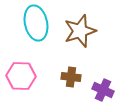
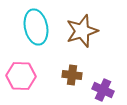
cyan ellipse: moved 4 px down
brown star: moved 2 px right
brown cross: moved 1 px right, 2 px up
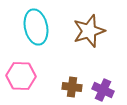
brown star: moved 7 px right
brown cross: moved 12 px down
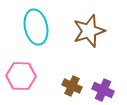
brown cross: moved 1 px up; rotated 18 degrees clockwise
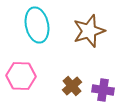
cyan ellipse: moved 1 px right, 2 px up
brown cross: rotated 24 degrees clockwise
purple cross: rotated 15 degrees counterclockwise
